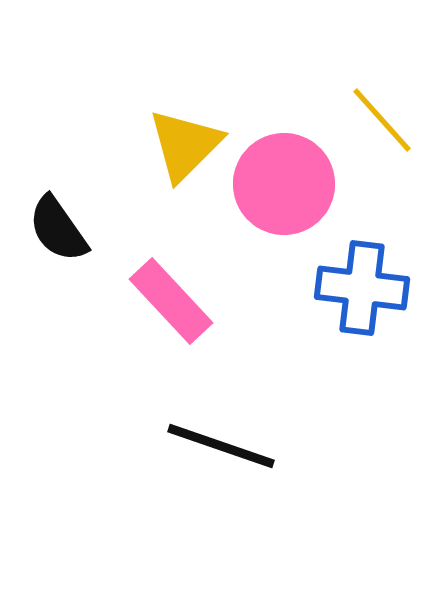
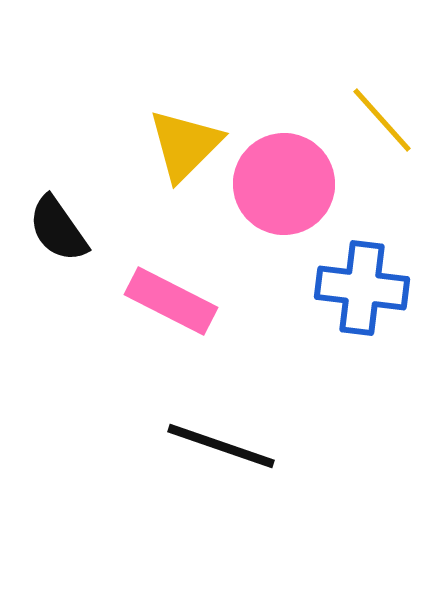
pink rectangle: rotated 20 degrees counterclockwise
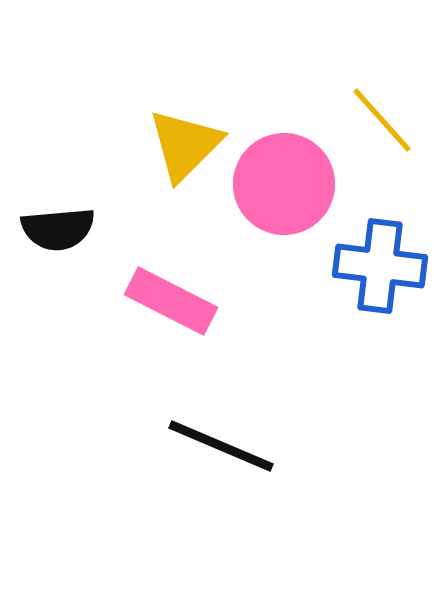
black semicircle: rotated 60 degrees counterclockwise
blue cross: moved 18 px right, 22 px up
black line: rotated 4 degrees clockwise
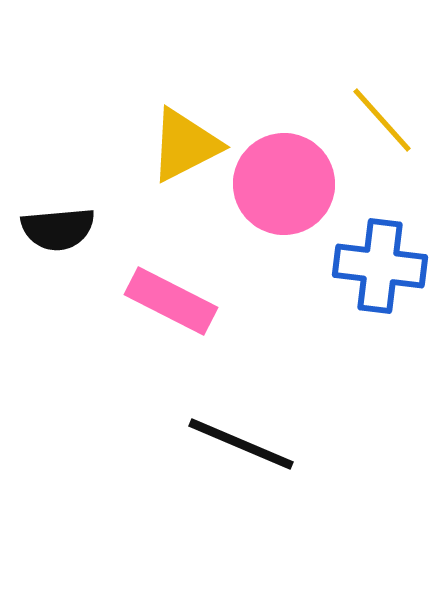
yellow triangle: rotated 18 degrees clockwise
black line: moved 20 px right, 2 px up
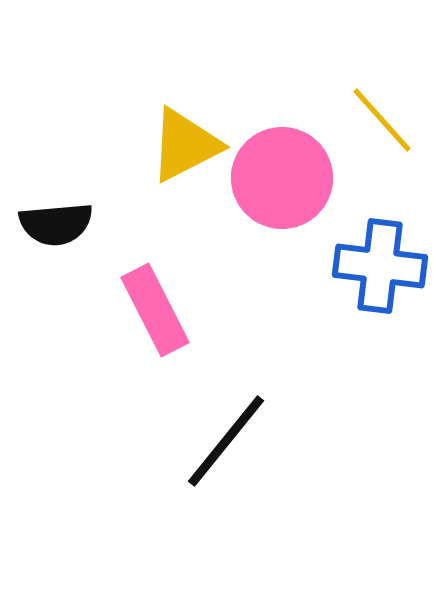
pink circle: moved 2 px left, 6 px up
black semicircle: moved 2 px left, 5 px up
pink rectangle: moved 16 px left, 9 px down; rotated 36 degrees clockwise
black line: moved 15 px left, 3 px up; rotated 74 degrees counterclockwise
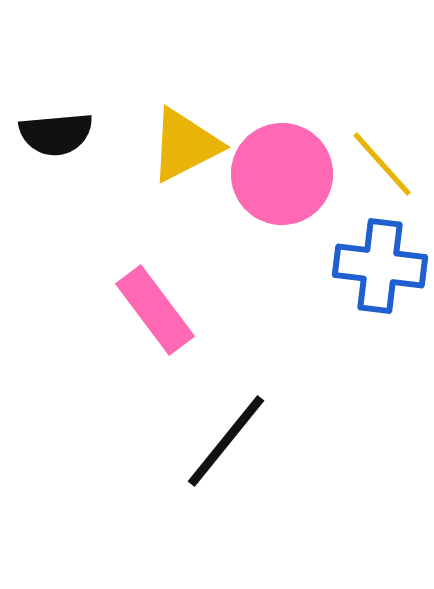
yellow line: moved 44 px down
pink circle: moved 4 px up
black semicircle: moved 90 px up
pink rectangle: rotated 10 degrees counterclockwise
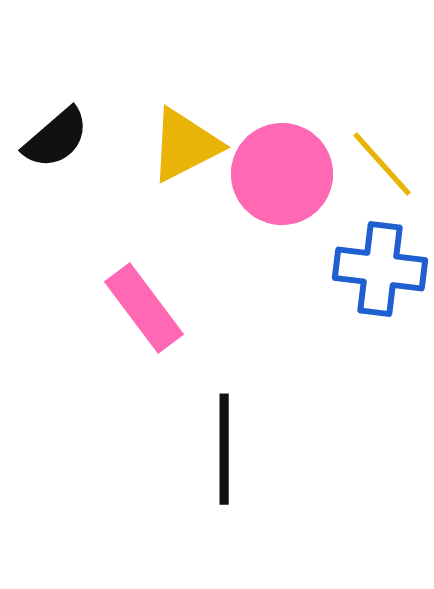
black semicircle: moved 4 px down; rotated 36 degrees counterclockwise
blue cross: moved 3 px down
pink rectangle: moved 11 px left, 2 px up
black line: moved 2 px left, 8 px down; rotated 39 degrees counterclockwise
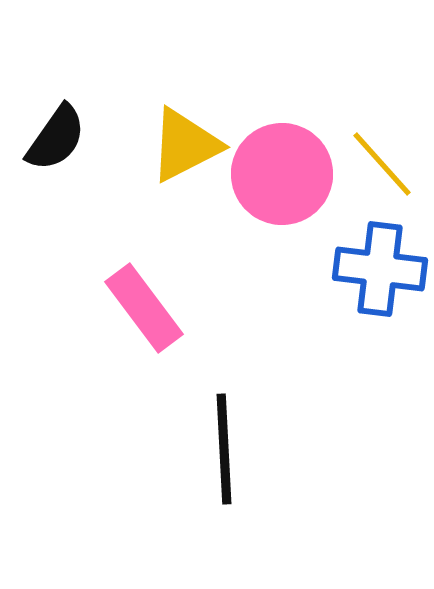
black semicircle: rotated 14 degrees counterclockwise
black line: rotated 3 degrees counterclockwise
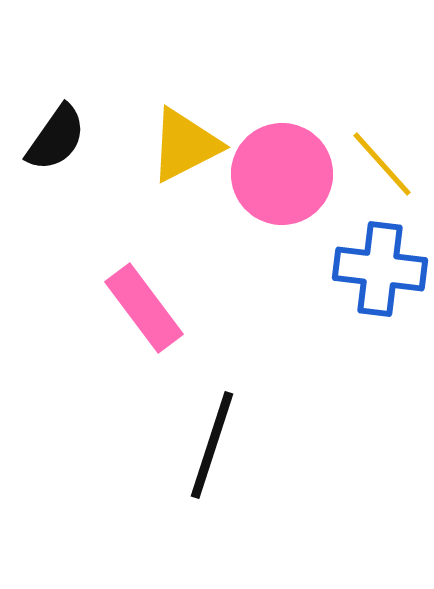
black line: moved 12 px left, 4 px up; rotated 21 degrees clockwise
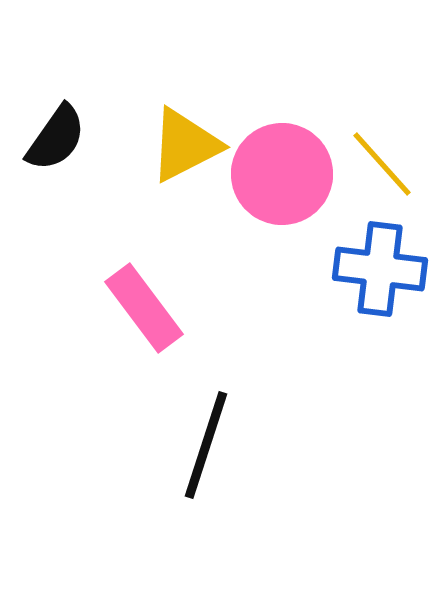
black line: moved 6 px left
